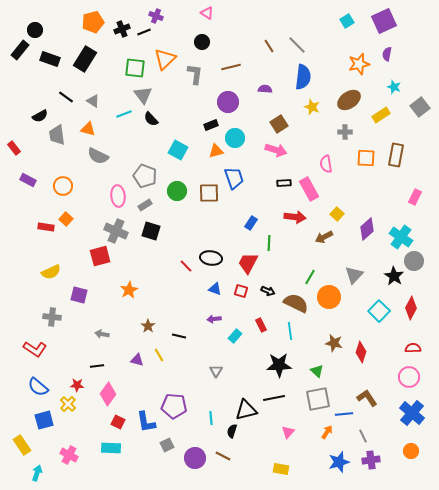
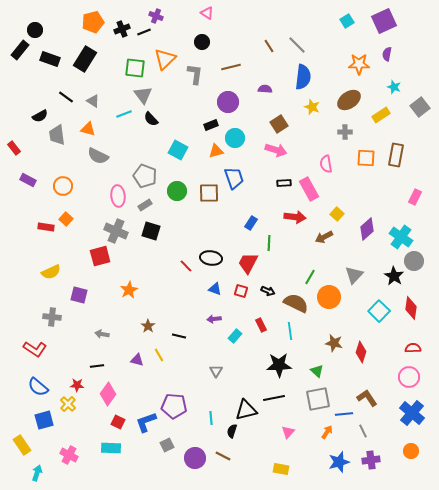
orange star at (359, 64): rotated 15 degrees clockwise
red diamond at (411, 308): rotated 20 degrees counterclockwise
blue L-shape at (146, 422): rotated 80 degrees clockwise
gray line at (363, 436): moved 5 px up
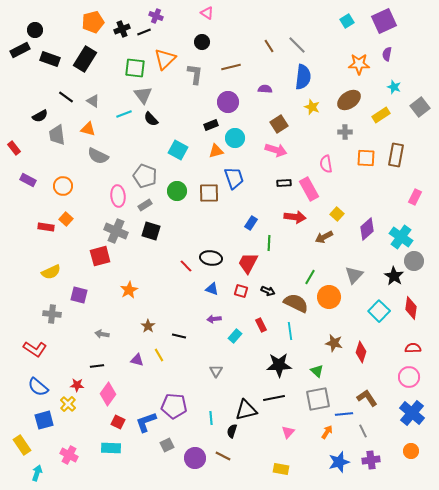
black rectangle at (20, 50): rotated 24 degrees clockwise
blue triangle at (215, 289): moved 3 px left
gray cross at (52, 317): moved 3 px up
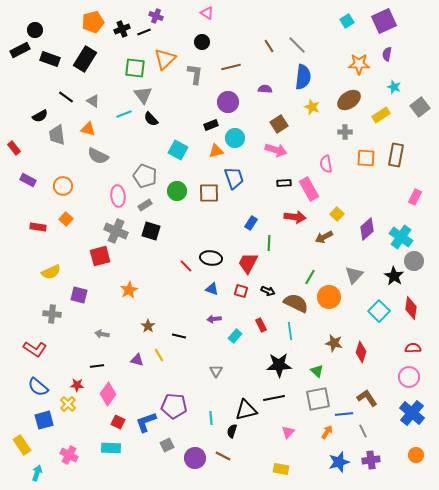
red rectangle at (46, 227): moved 8 px left
orange circle at (411, 451): moved 5 px right, 4 px down
